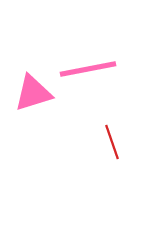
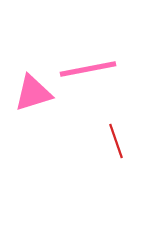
red line: moved 4 px right, 1 px up
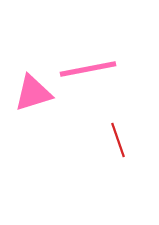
red line: moved 2 px right, 1 px up
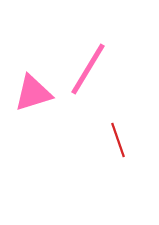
pink line: rotated 48 degrees counterclockwise
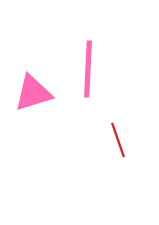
pink line: rotated 28 degrees counterclockwise
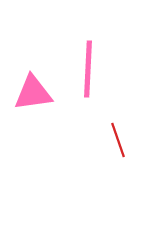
pink triangle: rotated 9 degrees clockwise
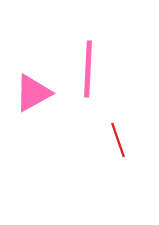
pink triangle: rotated 21 degrees counterclockwise
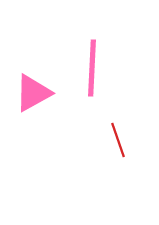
pink line: moved 4 px right, 1 px up
